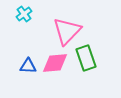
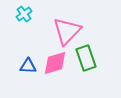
pink diamond: rotated 12 degrees counterclockwise
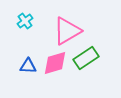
cyan cross: moved 1 px right, 7 px down
pink triangle: rotated 16 degrees clockwise
green rectangle: rotated 75 degrees clockwise
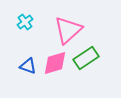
cyan cross: moved 1 px down
pink triangle: moved 1 px right, 1 px up; rotated 12 degrees counterclockwise
blue triangle: rotated 18 degrees clockwise
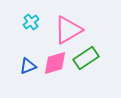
cyan cross: moved 6 px right
pink triangle: rotated 12 degrees clockwise
blue triangle: rotated 42 degrees counterclockwise
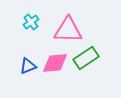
pink triangle: rotated 32 degrees clockwise
pink diamond: rotated 12 degrees clockwise
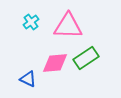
pink triangle: moved 4 px up
blue triangle: moved 13 px down; rotated 48 degrees clockwise
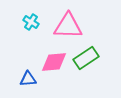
cyan cross: rotated 21 degrees counterclockwise
pink diamond: moved 1 px left, 1 px up
blue triangle: rotated 30 degrees counterclockwise
